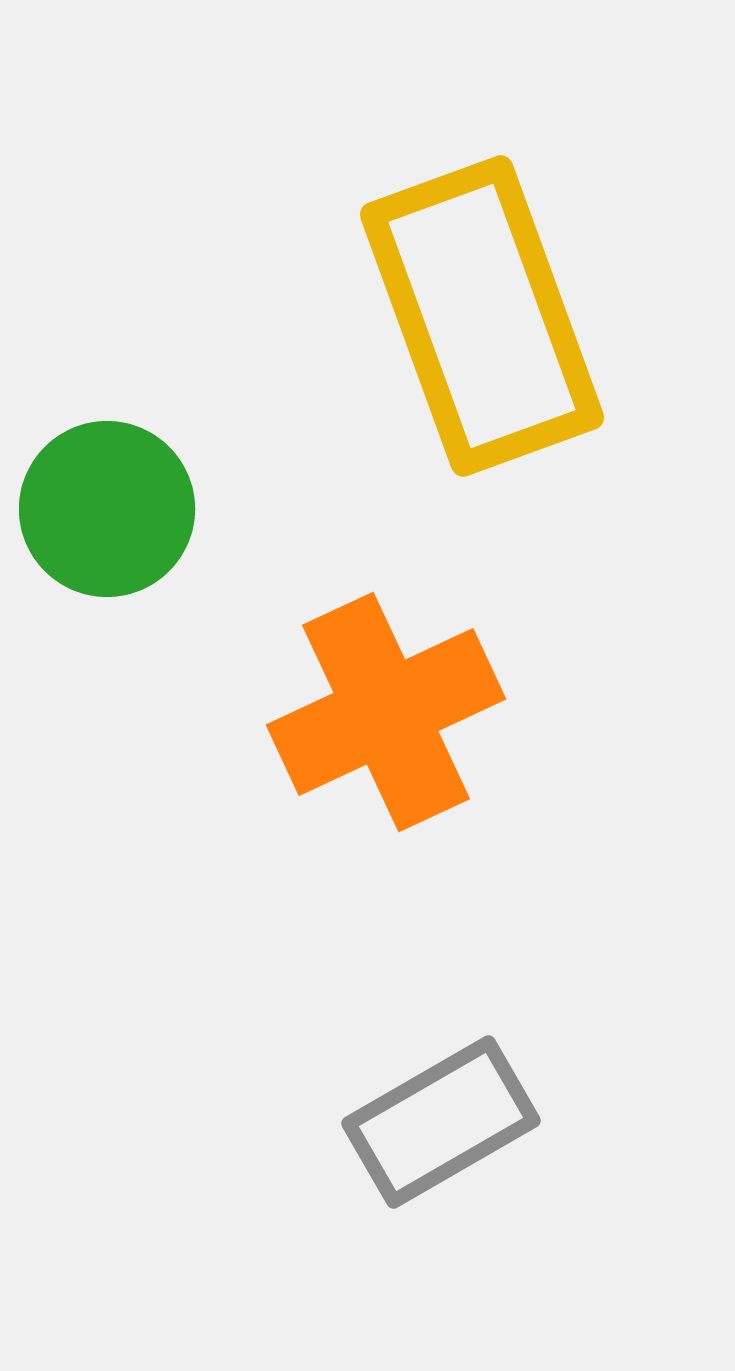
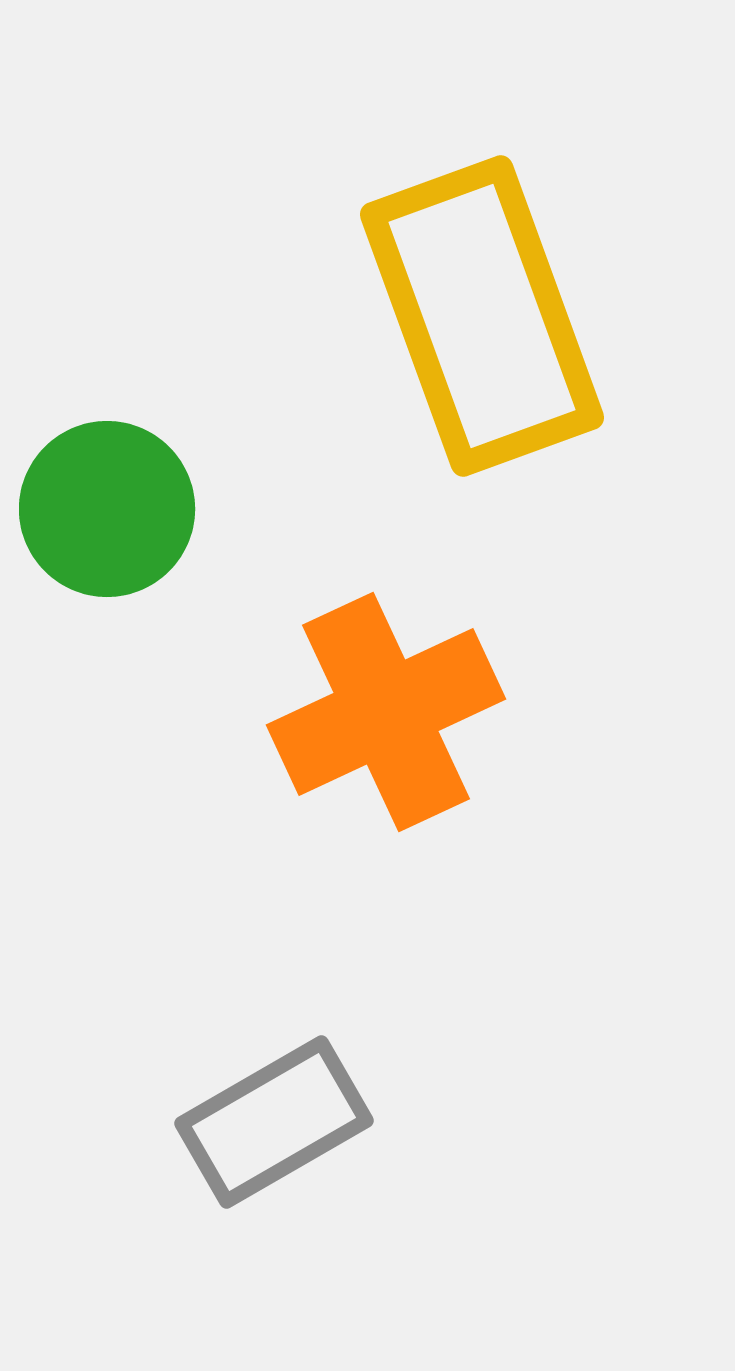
gray rectangle: moved 167 px left
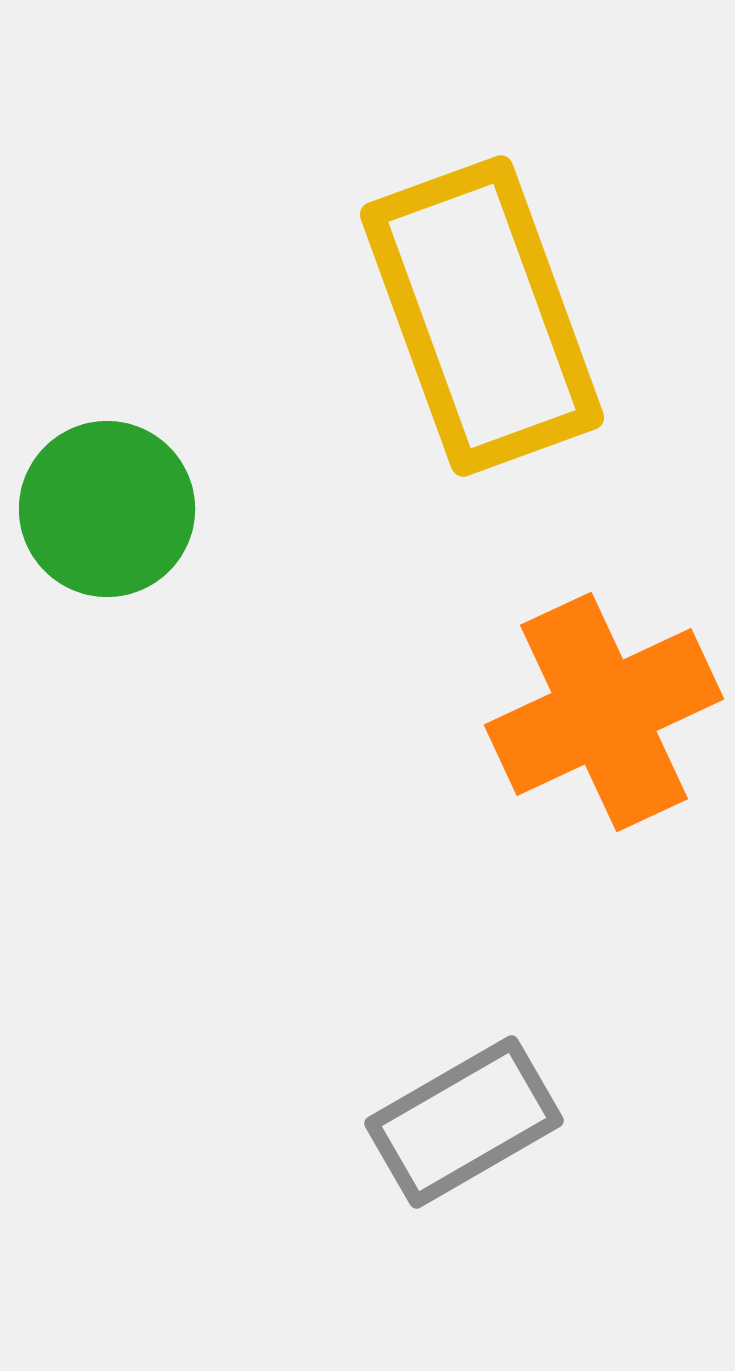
orange cross: moved 218 px right
gray rectangle: moved 190 px right
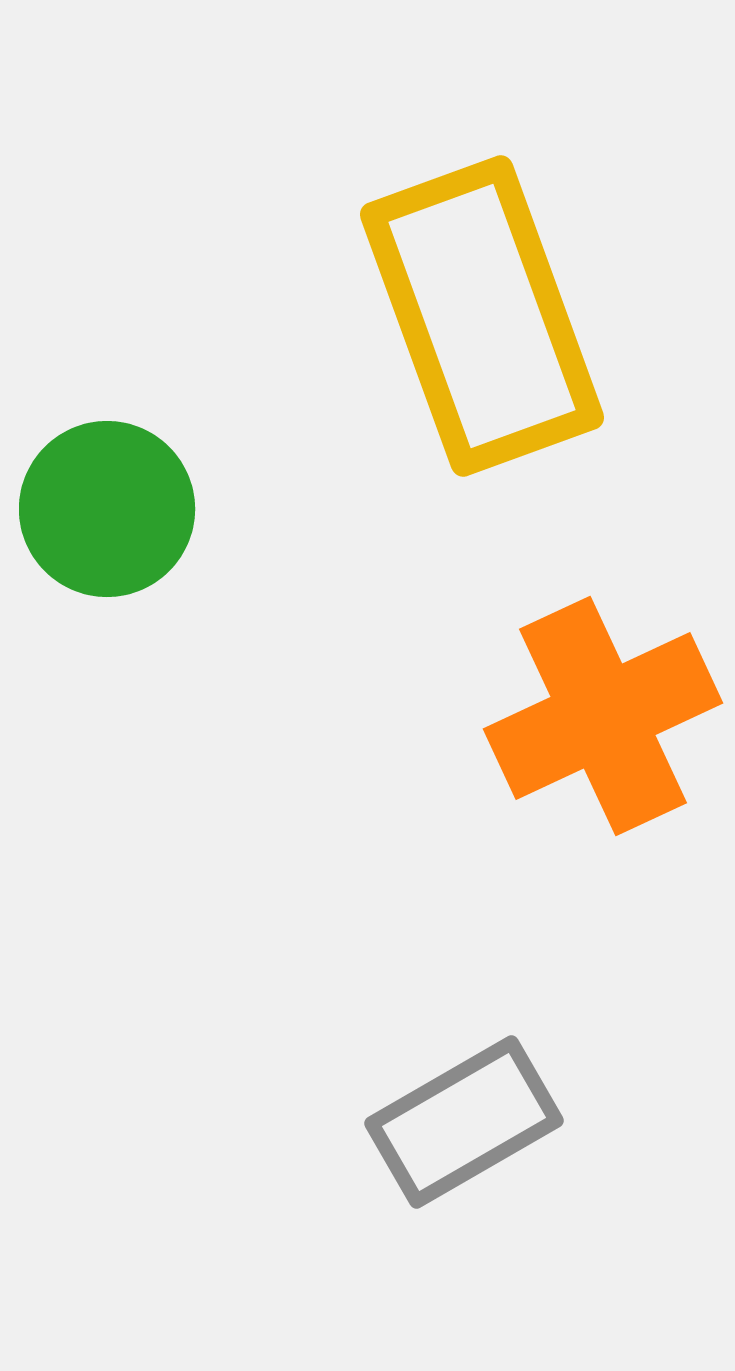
orange cross: moved 1 px left, 4 px down
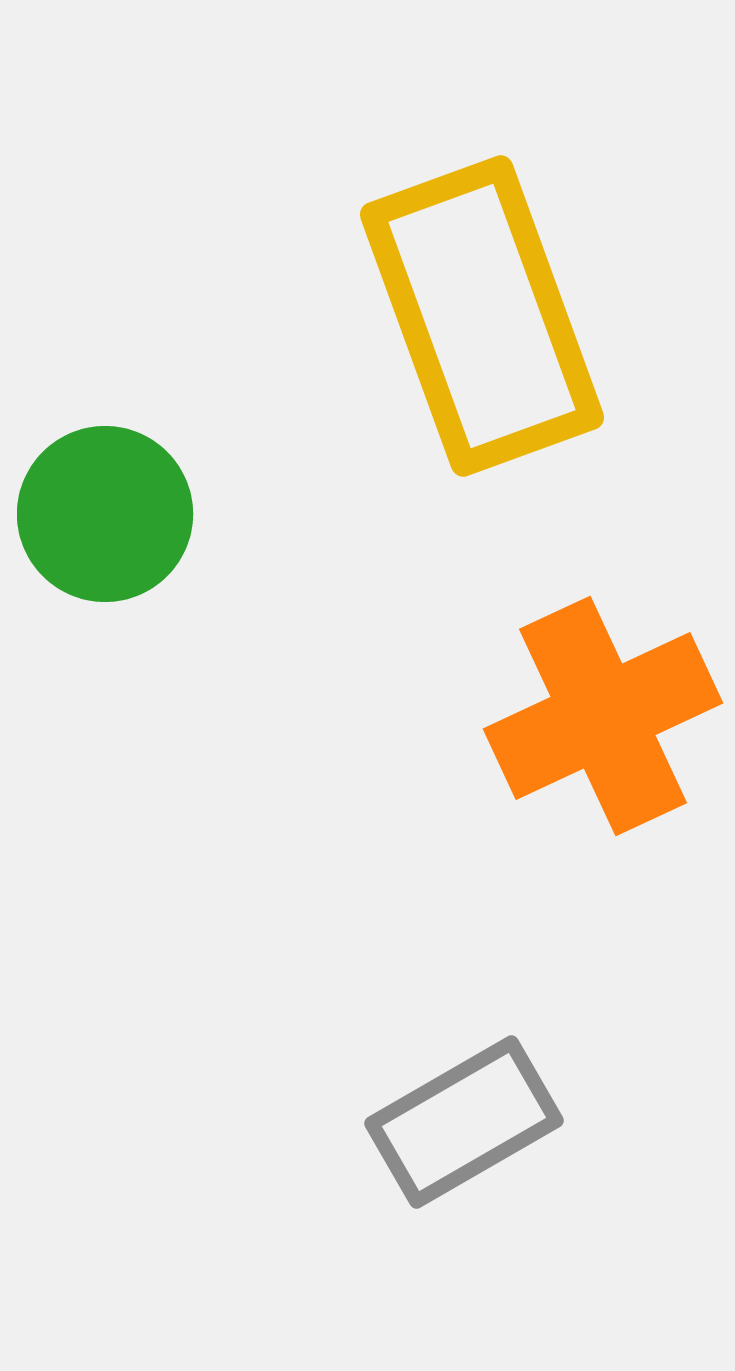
green circle: moved 2 px left, 5 px down
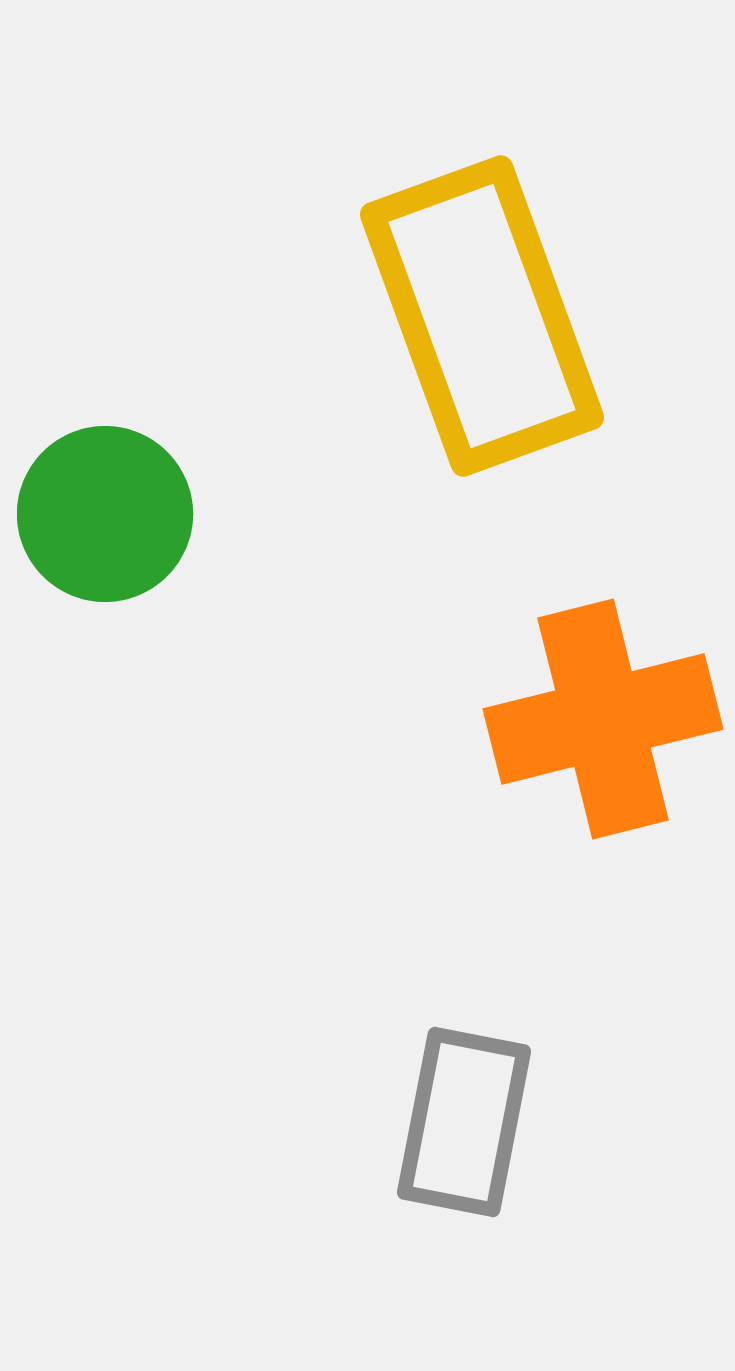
orange cross: moved 3 px down; rotated 11 degrees clockwise
gray rectangle: rotated 49 degrees counterclockwise
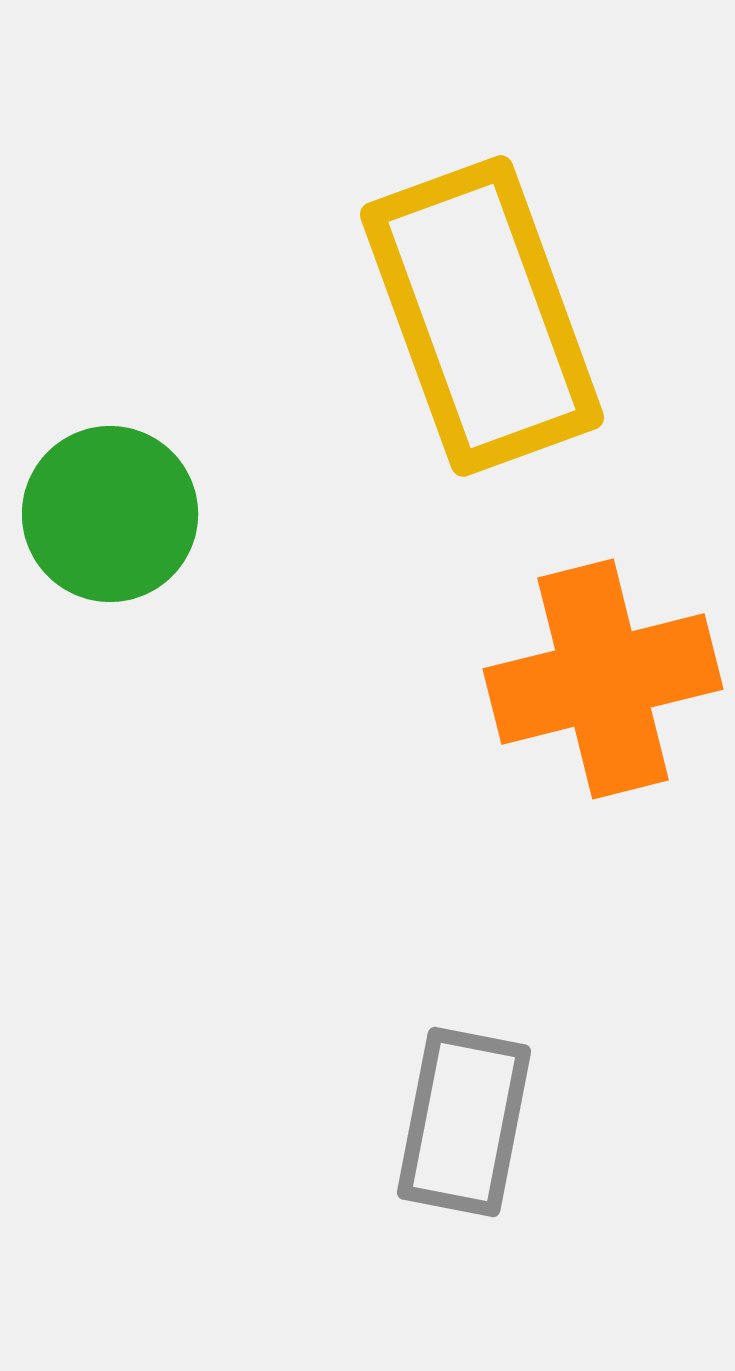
green circle: moved 5 px right
orange cross: moved 40 px up
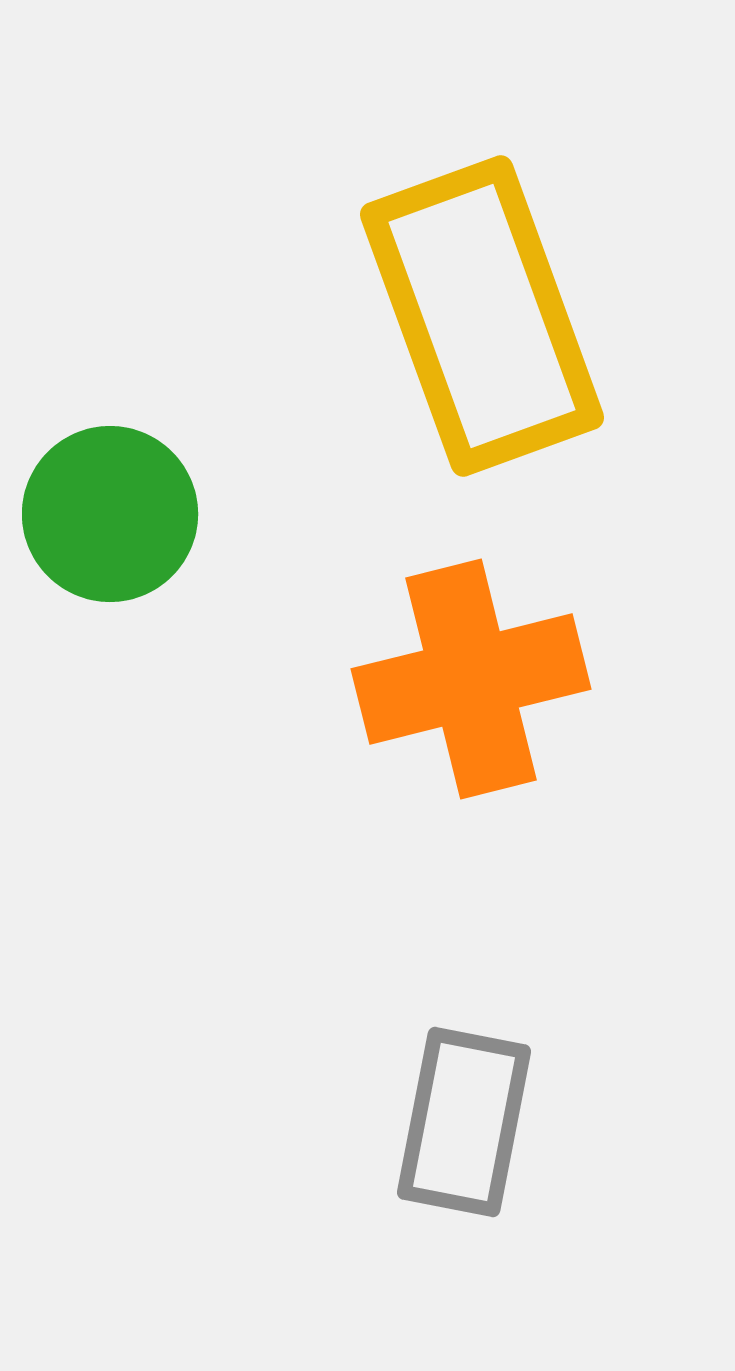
orange cross: moved 132 px left
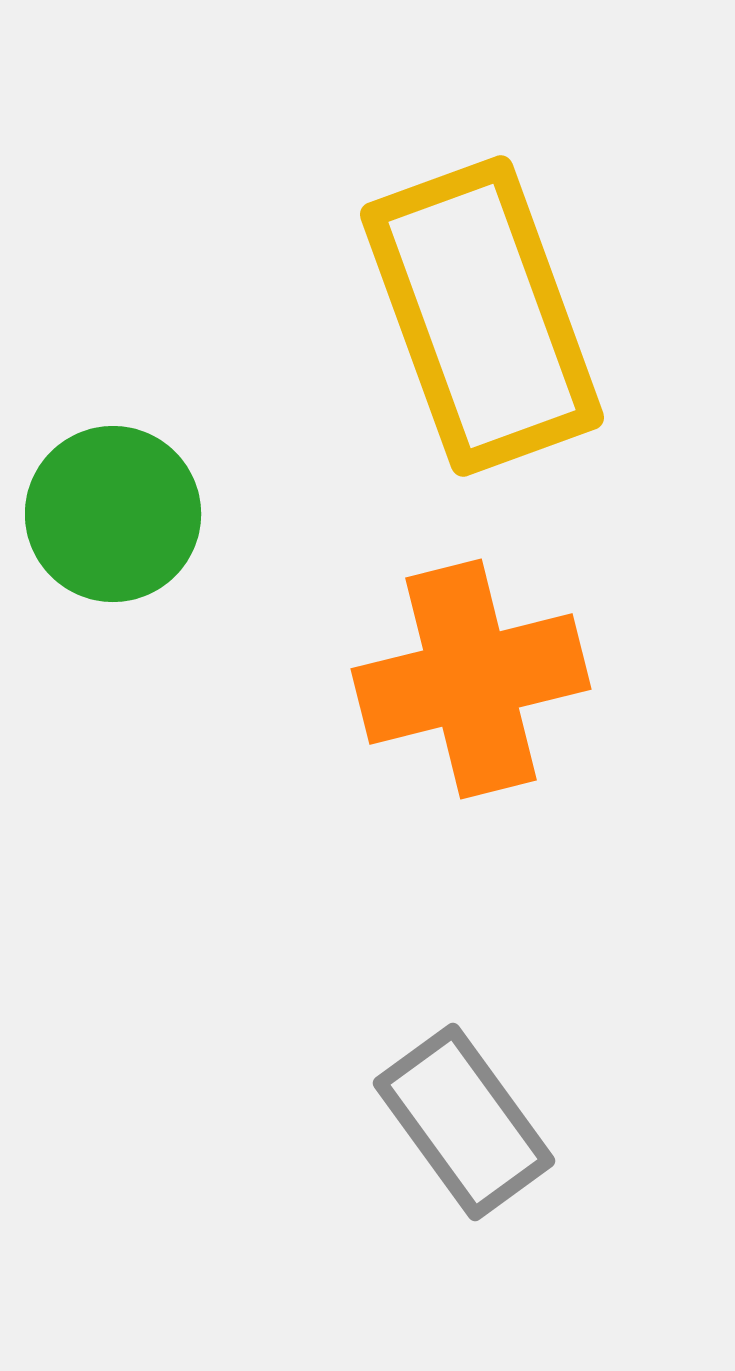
green circle: moved 3 px right
gray rectangle: rotated 47 degrees counterclockwise
